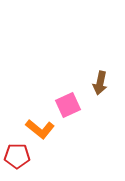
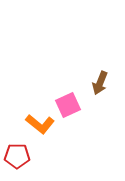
brown arrow: rotated 10 degrees clockwise
orange L-shape: moved 5 px up
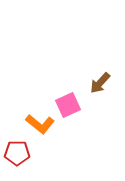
brown arrow: rotated 20 degrees clockwise
red pentagon: moved 3 px up
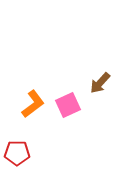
orange L-shape: moved 7 px left, 20 px up; rotated 76 degrees counterclockwise
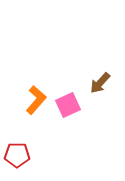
orange L-shape: moved 3 px right, 4 px up; rotated 12 degrees counterclockwise
red pentagon: moved 2 px down
